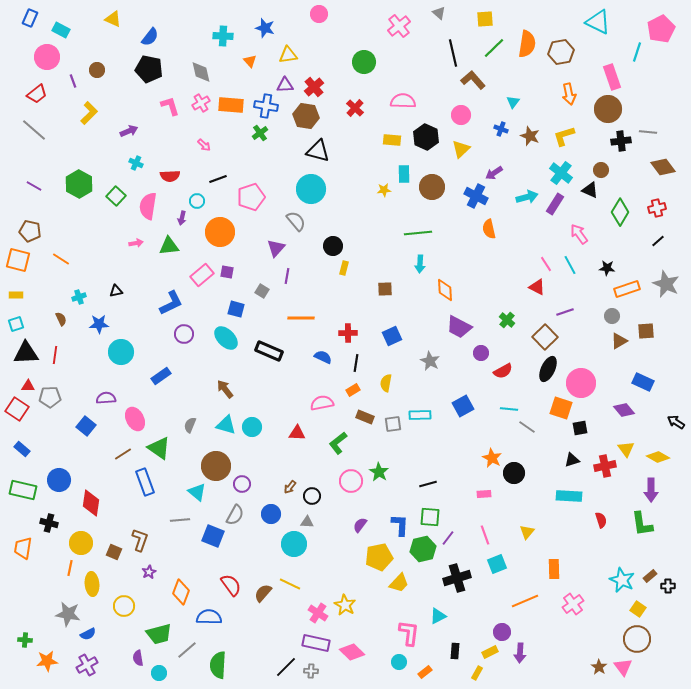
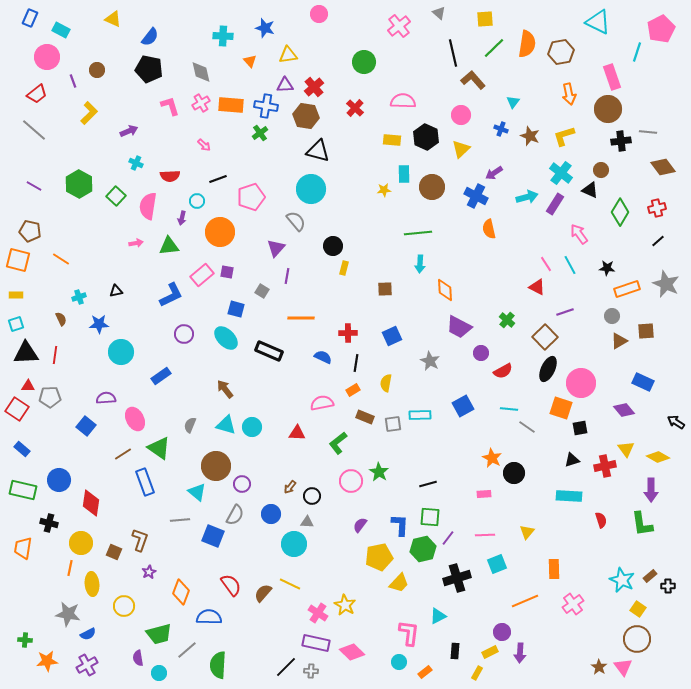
blue L-shape at (171, 303): moved 8 px up
pink line at (485, 535): rotated 72 degrees counterclockwise
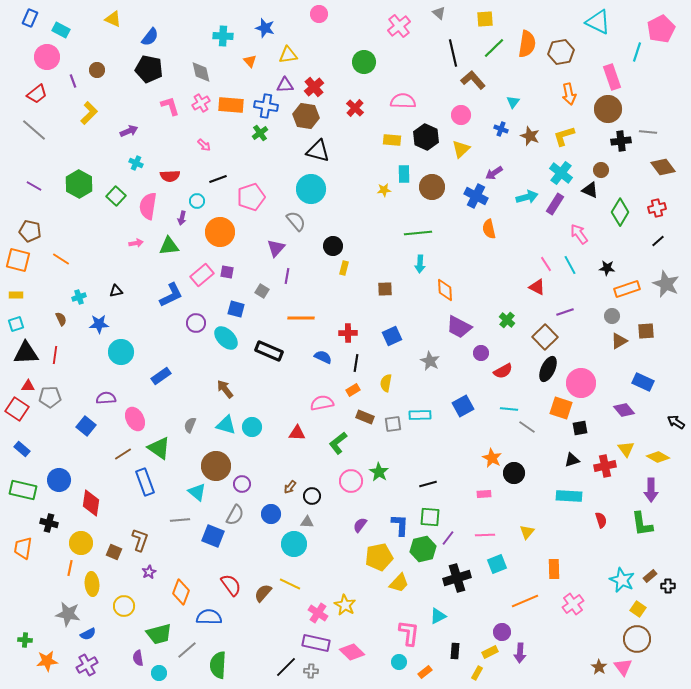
purple circle at (184, 334): moved 12 px right, 11 px up
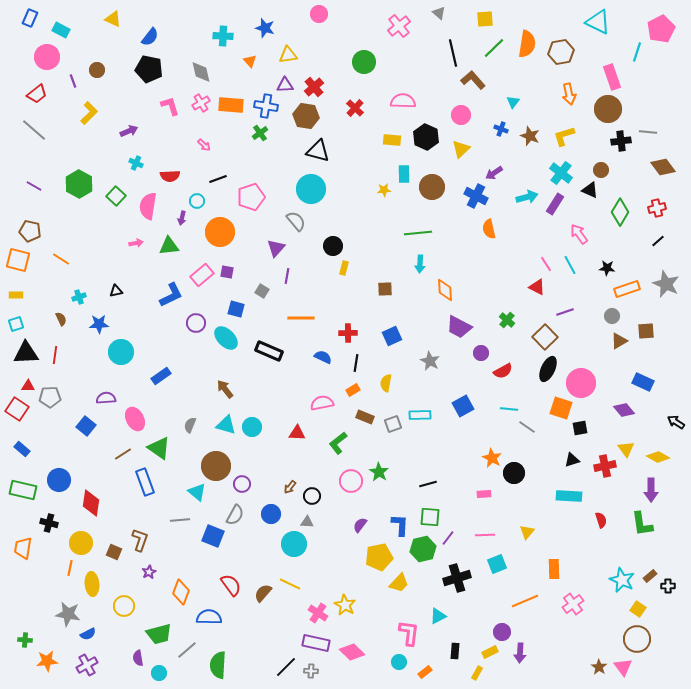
gray square at (393, 424): rotated 12 degrees counterclockwise
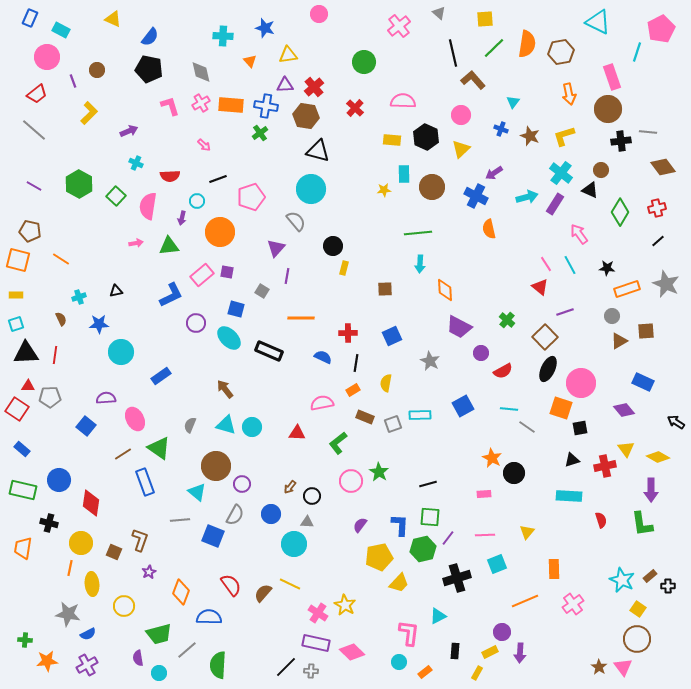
red triangle at (537, 287): moved 3 px right; rotated 12 degrees clockwise
cyan ellipse at (226, 338): moved 3 px right
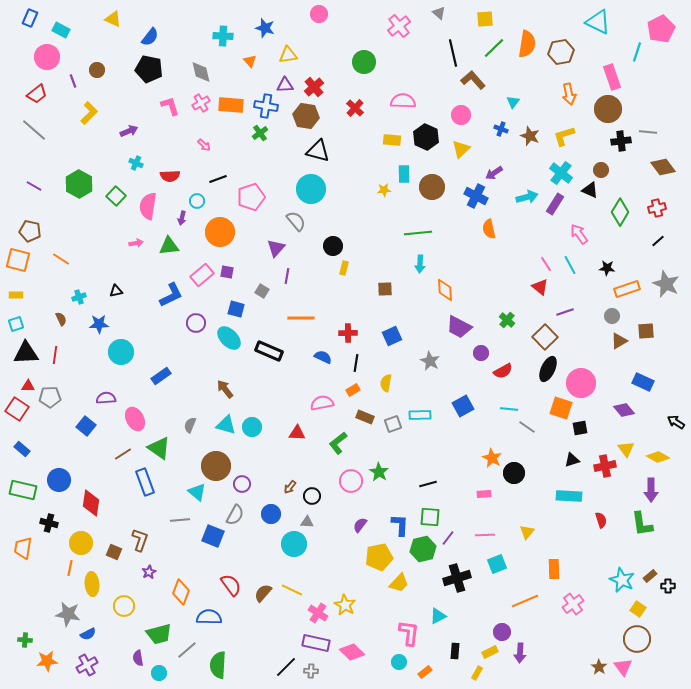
yellow line at (290, 584): moved 2 px right, 6 px down
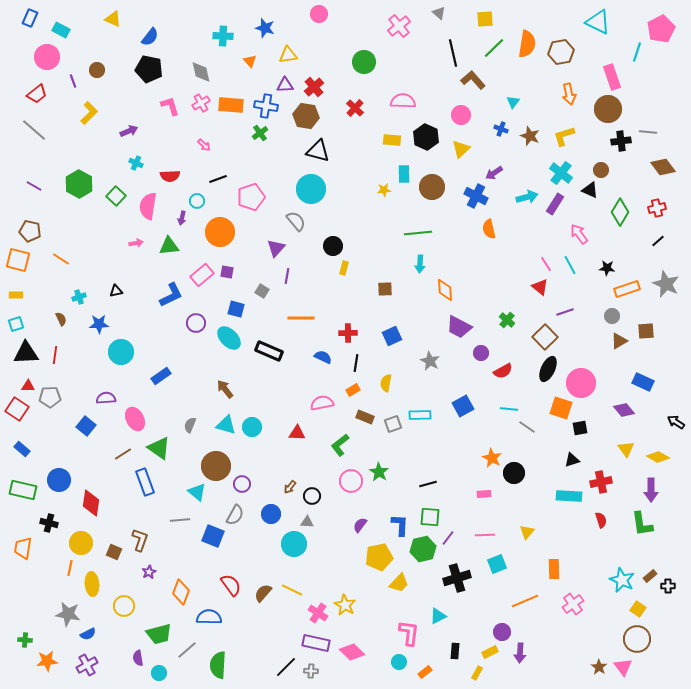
green L-shape at (338, 443): moved 2 px right, 2 px down
red cross at (605, 466): moved 4 px left, 16 px down
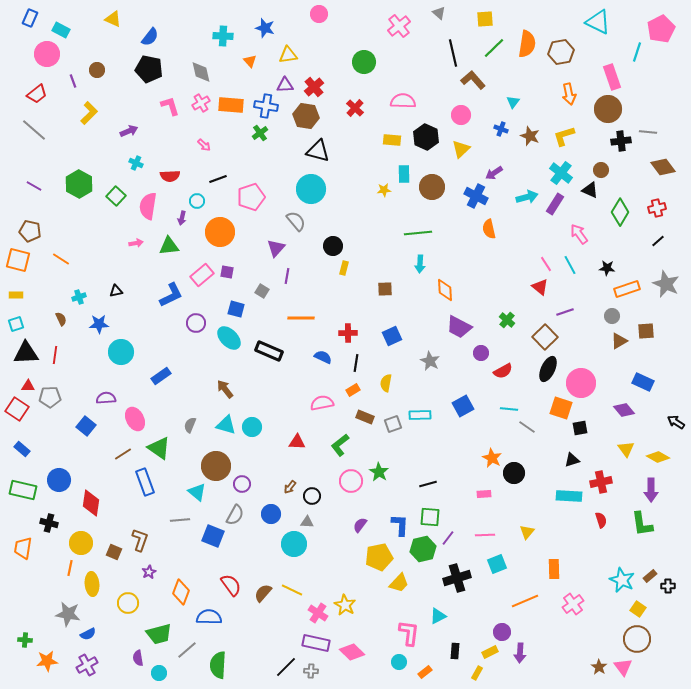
pink circle at (47, 57): moved 3 px up
red triangle at (297, 433): moved 9 px down
yellow circle at (124, 606): moved 4 px right, 3 px up
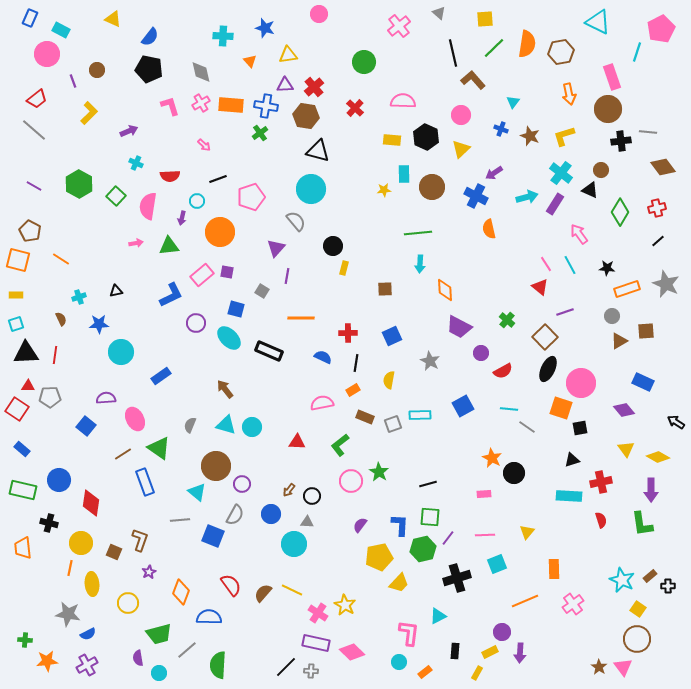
red trapezoid at (37, 94): moved 5 px down
brown pentagon at (30, 231): rotated 15 degrees clockwise
yellow semicircle at (386, 383): moved 3 px right, 3 px up
brown arrow at (290, 487): moved 1 px left, 3 px down
orange trapezoid at (23, 548): rotated 15 degrees counterclockwise
